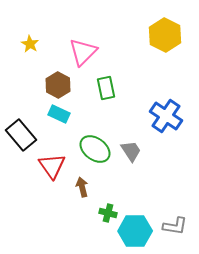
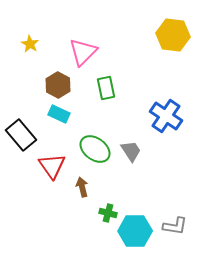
yellow hexagon: moved 8 px right; rotated 20 degrees counterclockwise
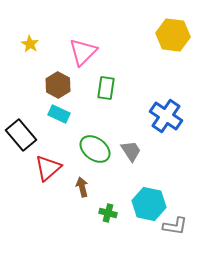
green rectangle: rotated 20 degrees clockwise
red triangle: moved 4 px left, 2 px down; rotated 24 degrees clockwise
cyan hexagon: moved 14 px right, 27 px up; rotated 12 degrees clockwise
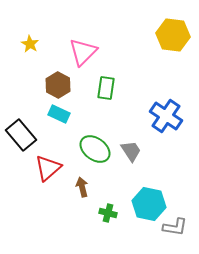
gray L-shape: moved 1 px down
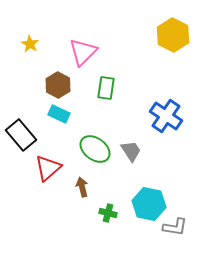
yellow hexagon: rotated 20 degrees clockwise
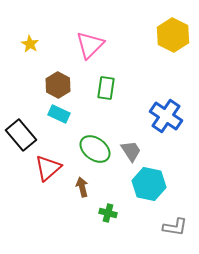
pink triangle: moved 7 px right, 7 px up
cyan hexagon: moved 20 px up
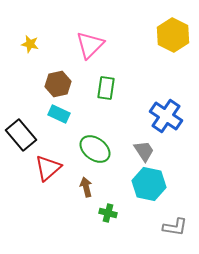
yellow star: rotated 18 degrees counterclockwise
brown hexagon: moved 1 px up; rotated 20 degrees clockwise
gray trapezoid: moved 13 px right
brown arrow: moved 4 px right
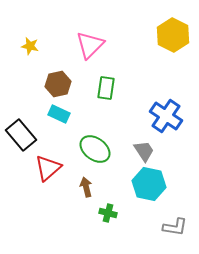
yellow star: moved 2 px down
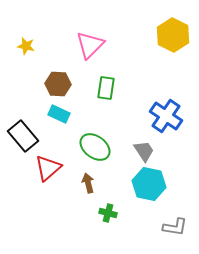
yellow star: moved 4 px left
brown hexagon: rotated 15 degrees clockwise
black rectangle: moved 2 px right, 1 px down
green ellipse: moved 2 px up
brown arrow: moved 2 px right, 4 px up
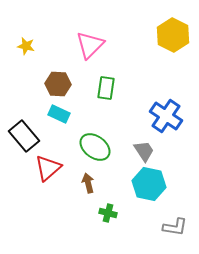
black rectangle: moved 1 px right
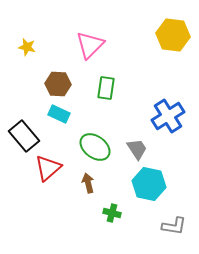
yellow hexagon: rotated 20 degrees counterclockwise
yellow star: moved 1 px right, 1 px down
blue cross: moved 2 px right; rotated 24 degrees clockwise
gray trapezoid: moved 7 px left, 2 px up
green cross: moved 4 px right
gray L-shape: moved 1 px left, 1 px up
